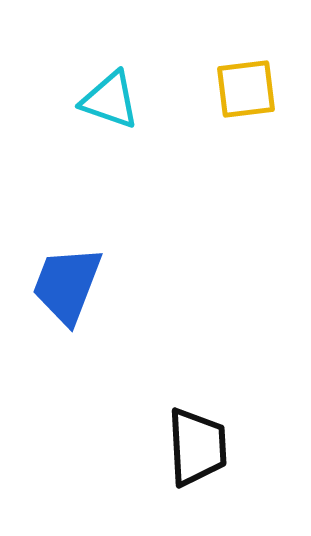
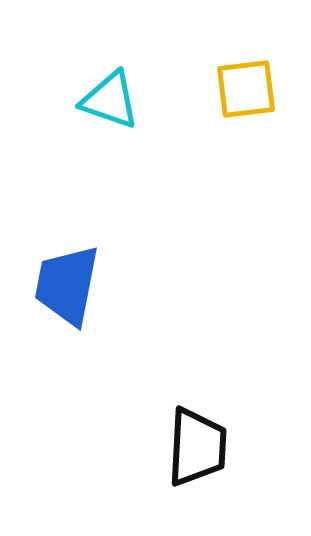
blue trapezoid: rotated 10 degrees counterclockwise
black trapezoid: rotated 6 degrees clockwise
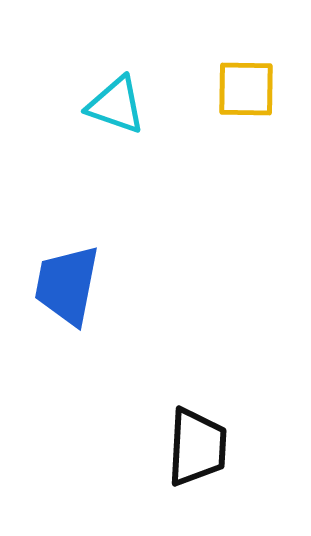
yellow square: rotated 8 degrees clockwise
cyan triangle: moved 6 px right, 5 px down
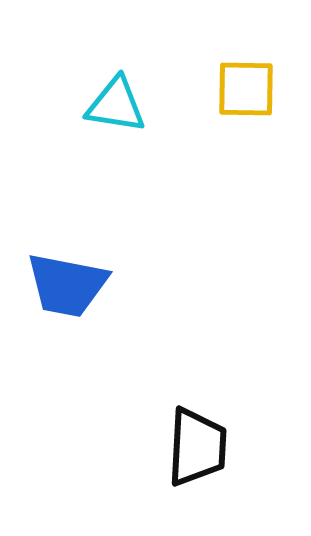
cyan triangle: rotated 10 degrees counterclockwise
blue trapezoid: rotated 90 degrees counterclockwise
